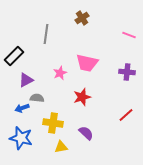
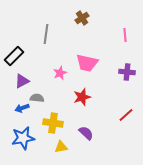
pink line: moved 4 px left; rotated 64 degrees clockwise
purple triangle: moved 4 px left, 1 px down
blue star: moved 2 px right; rotated 25 degrees counterclockwise
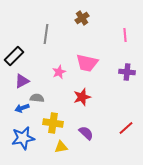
pink star: moved 1 px left, 1 px up
red line: moved 13 px down
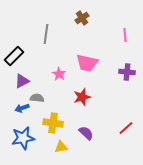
pink star: moved 2 px down; rotated 16 degrees counterclockwise
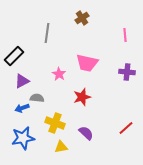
gray line: moved 1 px right, 1 px up
yellow cross: moved 2 px right; rotated 12 degrees clockwise
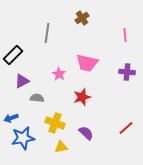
black rectangle: moved 1 px left, 1 px up
blue arrow: moved 11 px left, 10 px down
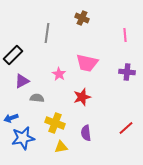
brown cross: rotated 32 degrees counterclockwise
purple semicircle: rotated 140 degrees counterclockwise
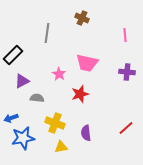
red star: moved 2 px left, 3 px up
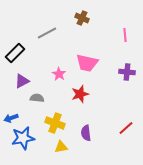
gray line: rotated 54 degrees clockwise
black rectangle: moved 2 px right, 2 px up
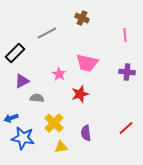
yellow cross: moved 1 px left; rotated 24 degrees clockwise
blue star: rotated 20 degrees clockwise
